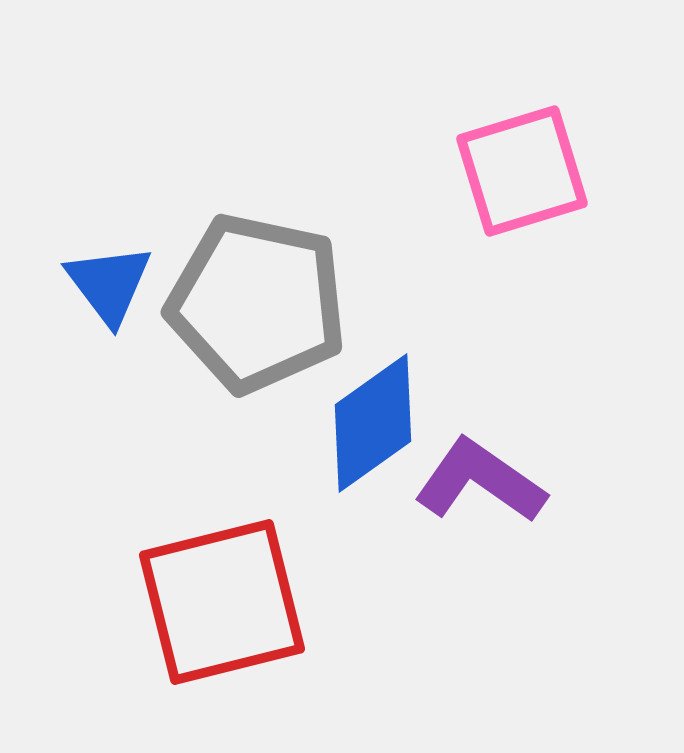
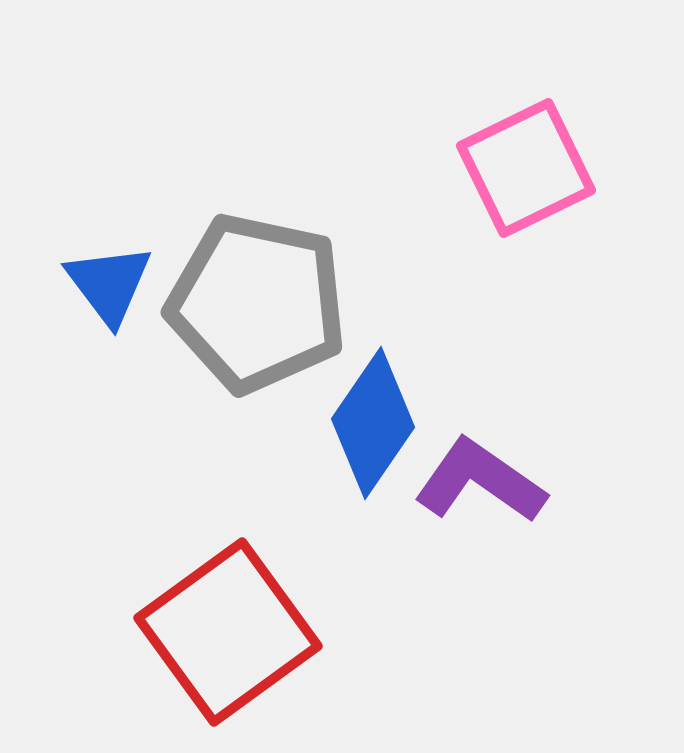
pink square: moved 4 px right, 3 px up; rotated 9 degrees counterclockwise
blue diamond: rotated 20 degrees counterclockwise
red square: moved 6 px right, 30 px down; rotated 22 degrees counterclockwise
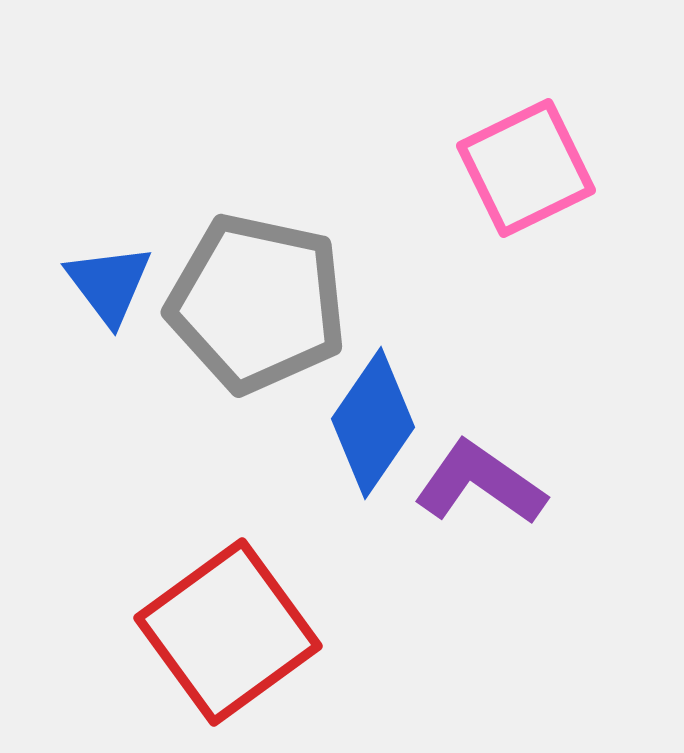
purple L-shape: moved 2 px down
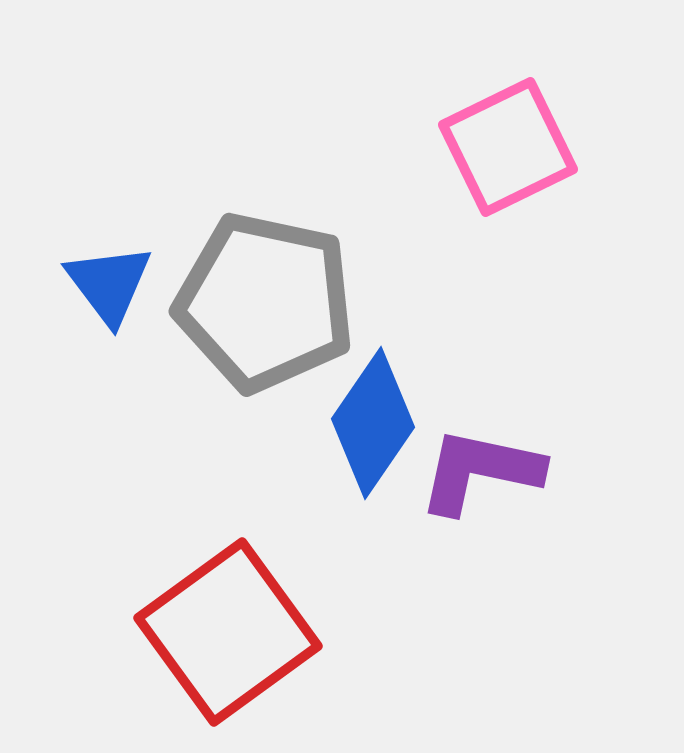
pink square: moved 18 px left, 21 px up
gray pentagon: moved 8 px right, 1 px up
purple L-shape: moved 12 px up; rotated 23 degrees counterclockwise
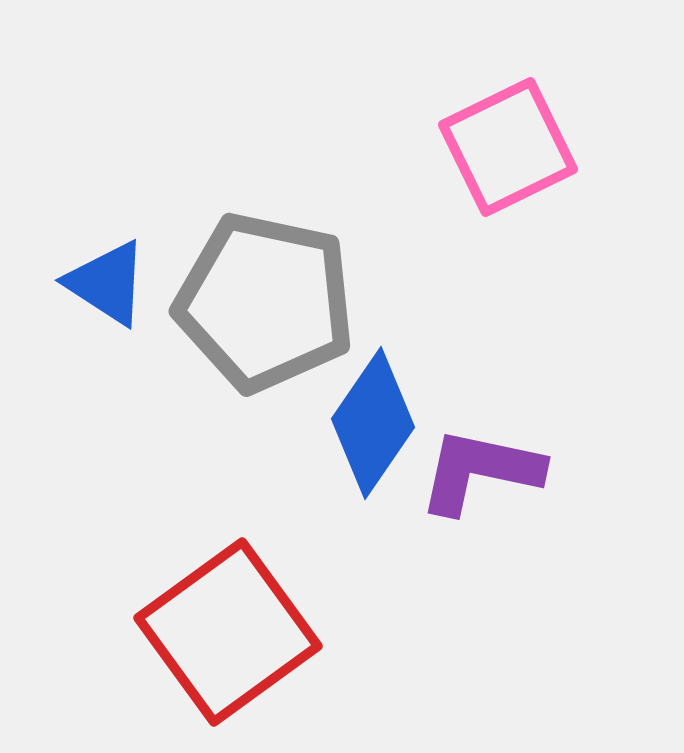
blue triangle: moved 2 px left, 1 px up; rotated 20 degrees counterclockwise
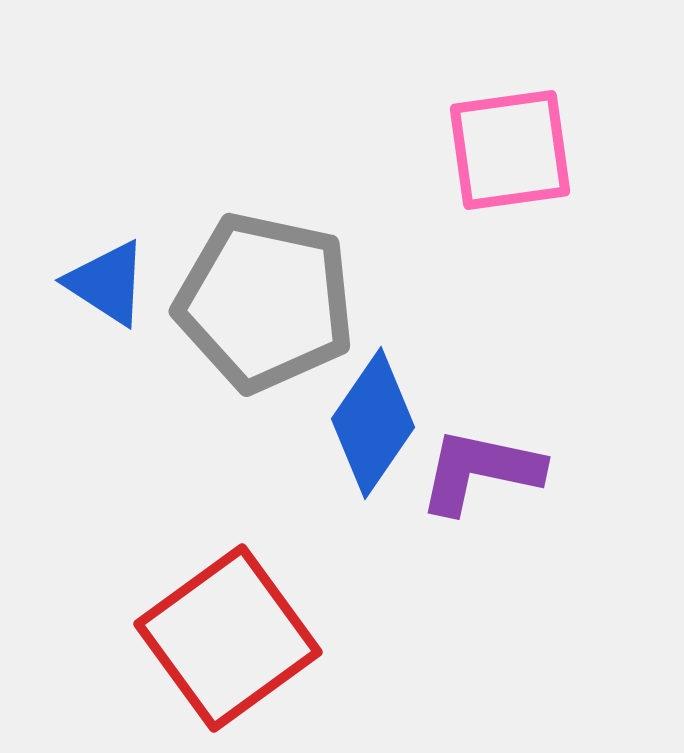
pink square: moved 2 px right, 3 px down; rotated 18 degrees clockwise
red square: moved 6 px down
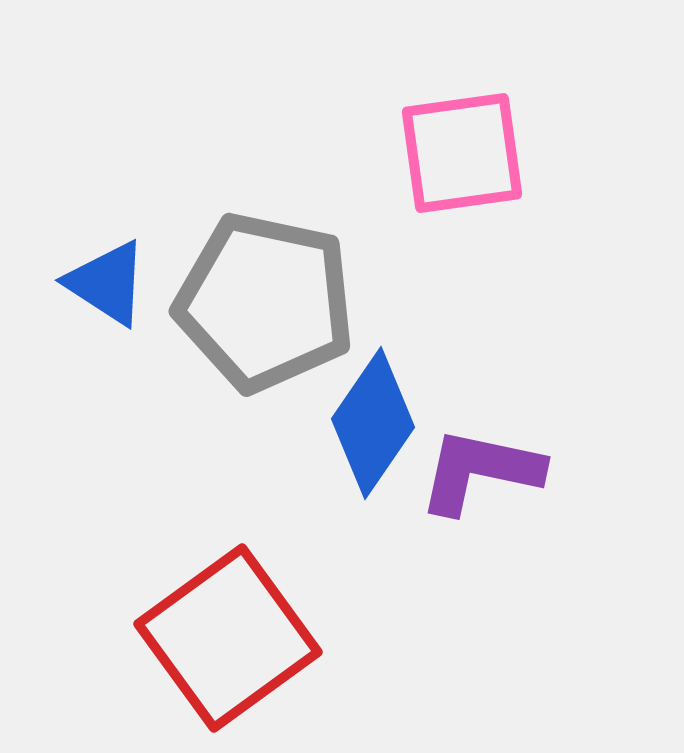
pink square: moved 48 px left, 3 px down
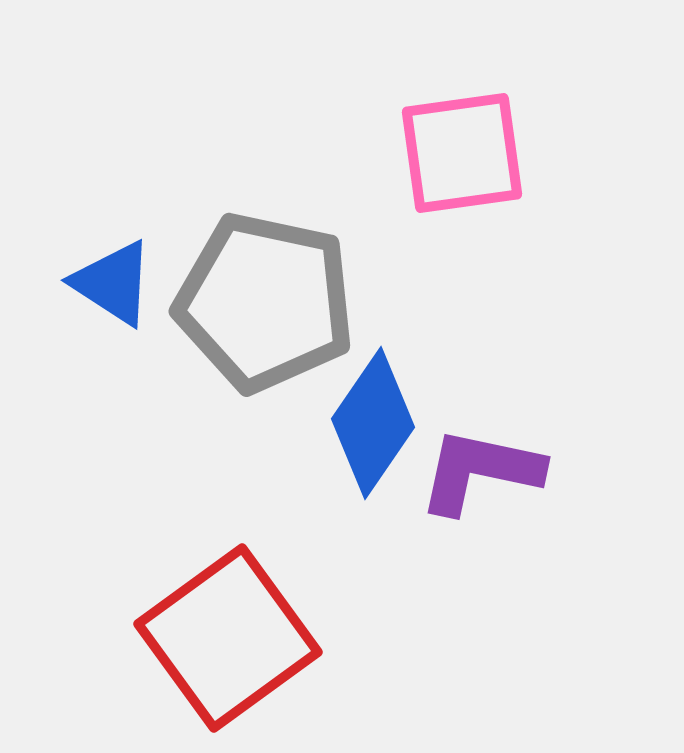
blue triangle: moved 6 px right
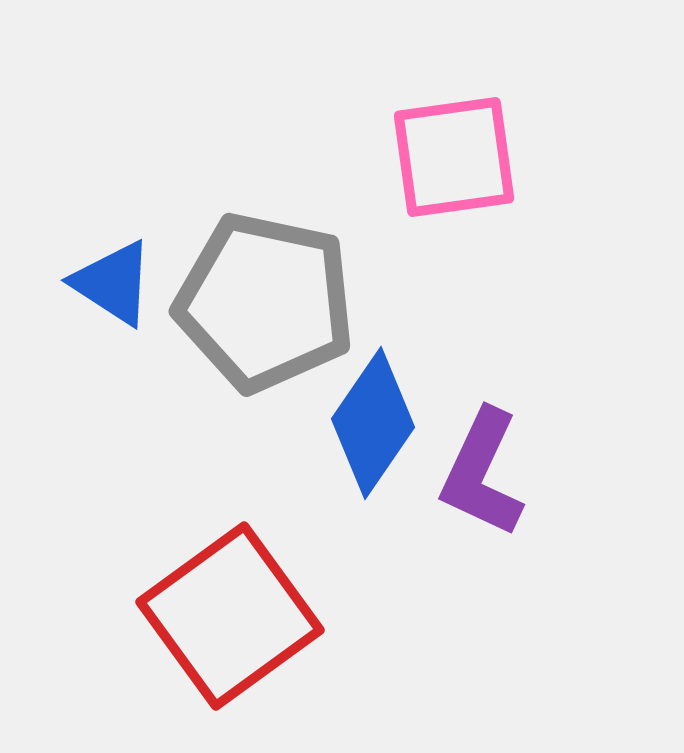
pink square: moved 8 px left, 4 px down
purple L-shape: moved 2 px right, 2 px down; rotated 77 degrees counterclockwise
red square: moved 2 px right, 22 px up
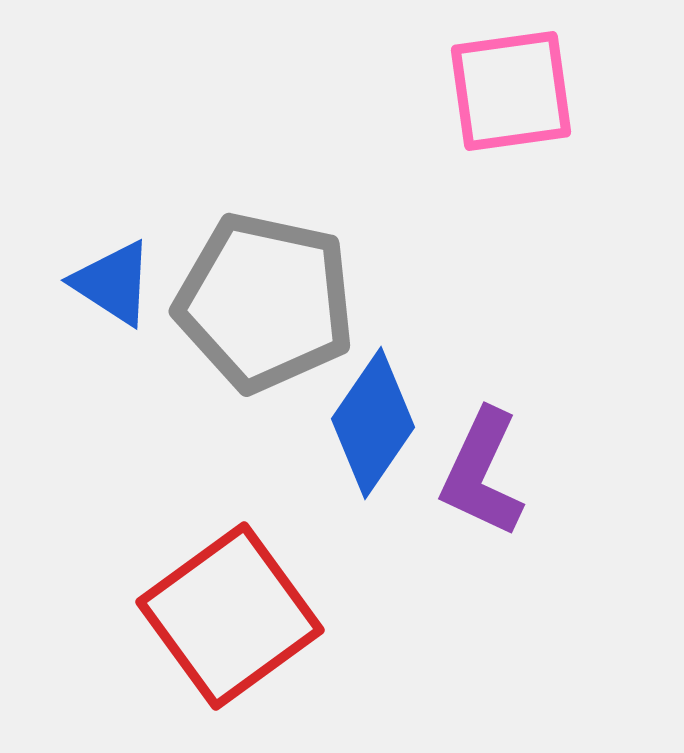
pink square: moved 57 px right, 66 px up
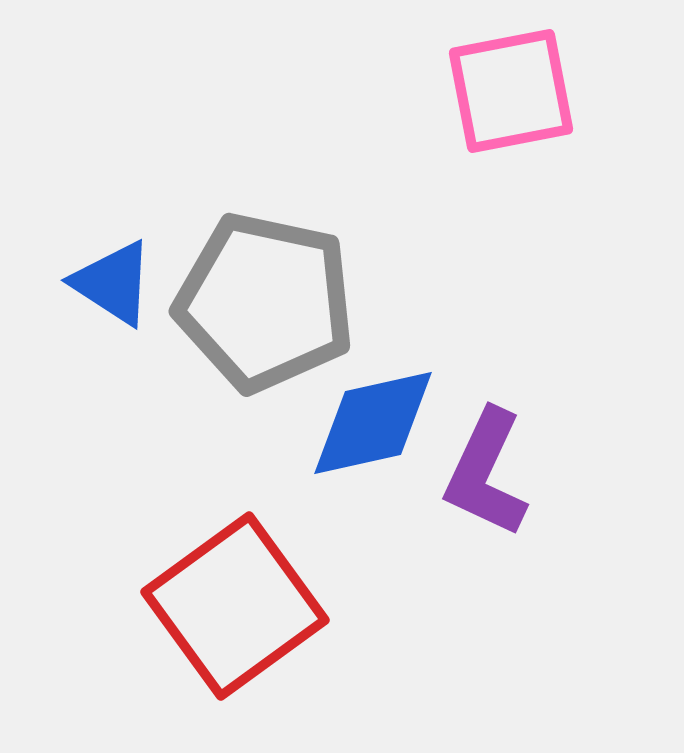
pink square: rotated 3 degrees counterclockwise
blue diamond: rotated 43 degrees clockwise
purple L-shape: moved 4 px right
red square: moved 5 px right, 10 px up
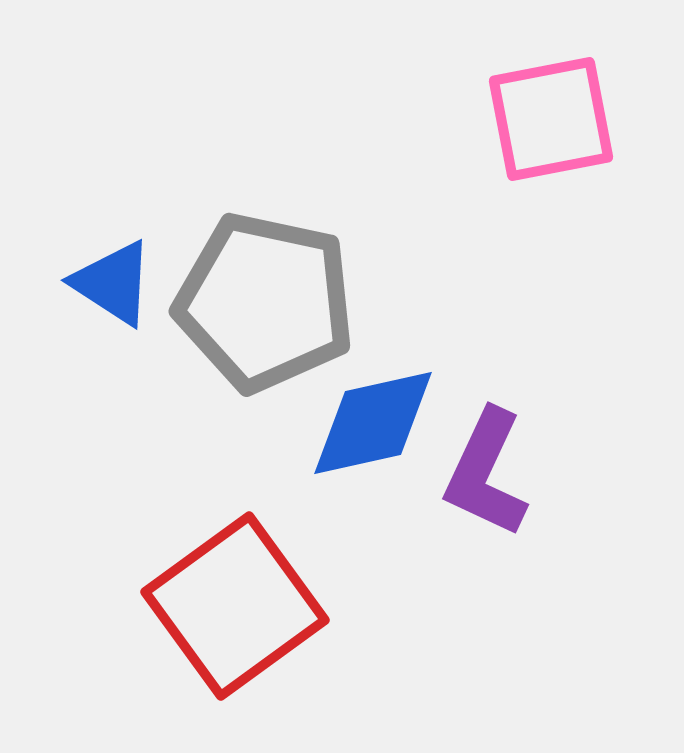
pink square: moved 40 px right, 28 px down
